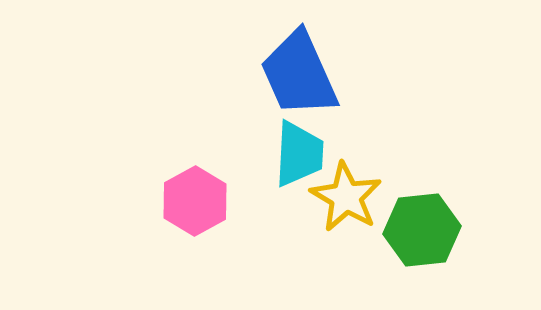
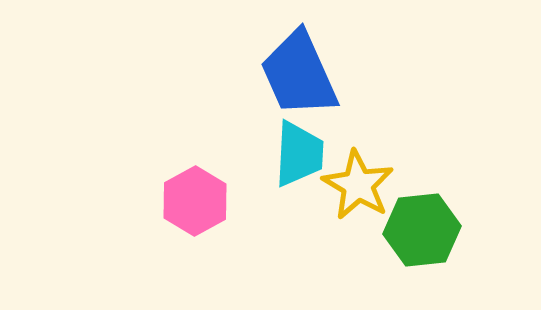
yellow star: moved 12 px right, 12 px up
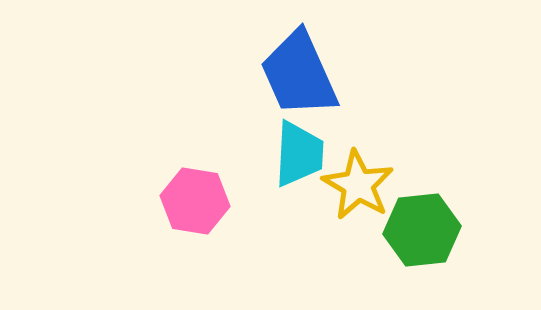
pink hexagon: rotated 22 degrees counterclockwise
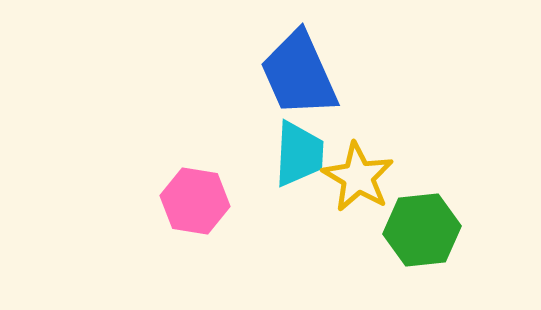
yellow star: moved 8 px up
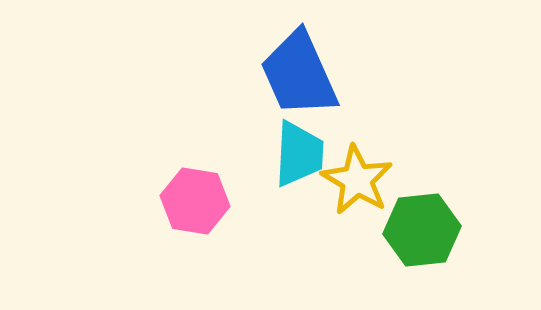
yellow star: moved 1 px left, 3 px down
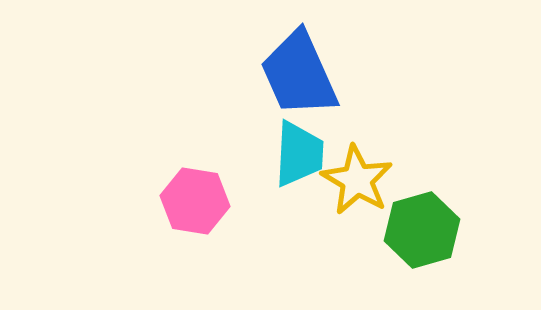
green hexagon: rotated 10 degrees counterclockwise
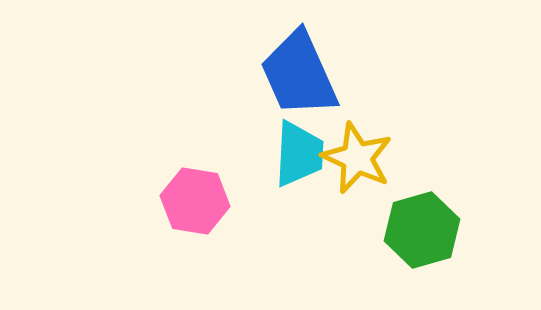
yellow star: moved 22 px up; rotated 6 degrees counterclockwise
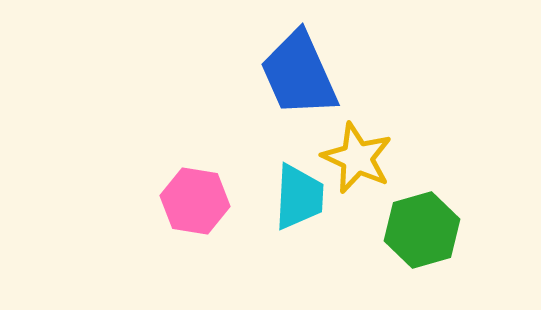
cyan trapezoid: moved 43 px down
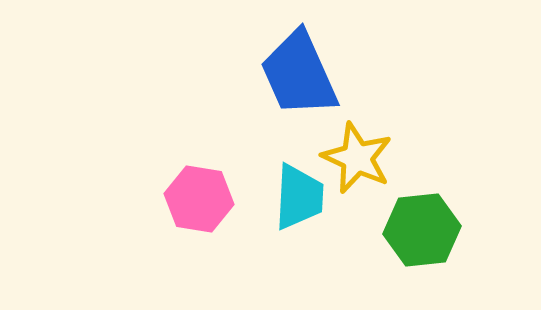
pink hexagon: moved 4 px right, 2 px up
green hexagon: rotated 10 degrees clockwise
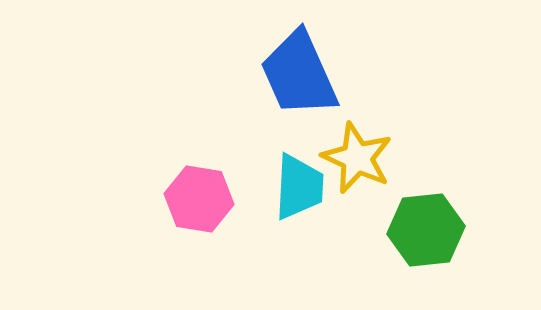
cyan trapezoid: moved 10 px up
green hexagon: moved 4 px right
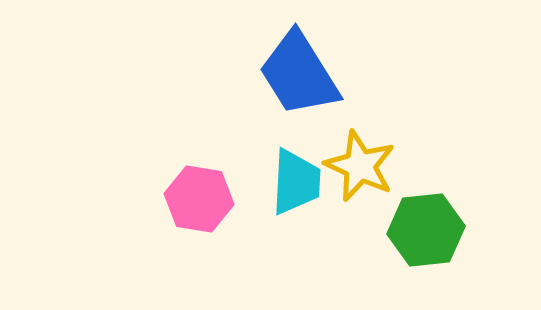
blue trapezoid: rotated 8 degrees counterclockwise
yellow star: moved 3 px right, 8 px down
cyan trapezoid: moved 3 px left, 5 px up
